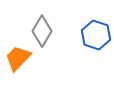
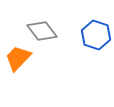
gray diamond: rotated 68 degrees counterclockwise
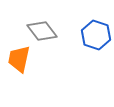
orange trapezoid: moved 1 px right, 1 px down; rotated 32 degrees counterclockwise
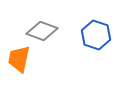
gray diamond: rotated 32 degrees counterclockwise
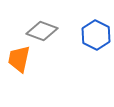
blue hexagon: rotated 8 degrees clockwise
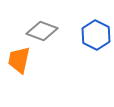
orange trapezoid: moved 1 px down
